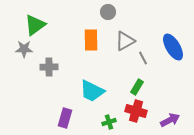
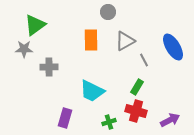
gray line: moved 1 px right, 2 px down
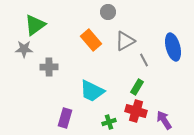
orange rectangle: rotated 40 degrees counterclockwise
blue ellipse: rotated 16 degrees clockwise
purple arrow: moved 6 px left; rotated 96 degrees counterclockwise
